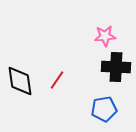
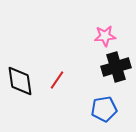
black cross: rotated 20 degrees counterclockwise
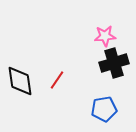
black cross: moved 2 px left, 4 px up
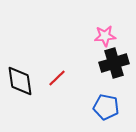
red line: moved 2 px up; rotated 12 degrees clockwise
blue pentagon: moved 2 px right, 2 px up; rotated 20 degrees clockwise
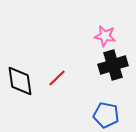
pink star: rotated 15 degrees clockwise
black cross: moved 1 px left, 2 px down
blue pentagon: moved 8 px down
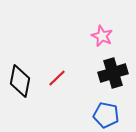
pink star: moved 3 px left; rotated 15 degrees clockwise
black cross: moved 8 px down
black diamond: rotated 20 degrees clockwise
